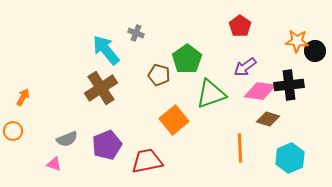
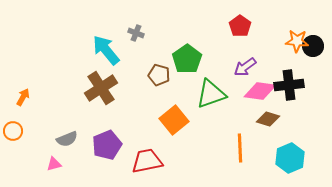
black circle: moved 2 px left, 5 px up
pink triangle: rotated 35 degrees counterclockwise
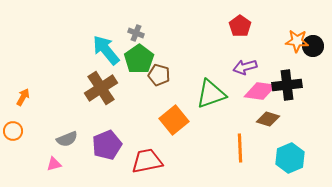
green pentagon: moved 48 px left
purple arrow: rotated 20 degrees clockwise
black cross: moved 2 px left
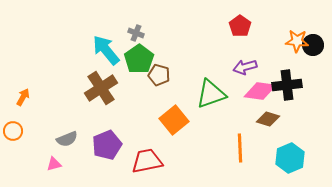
black circle: moved 1 px up
